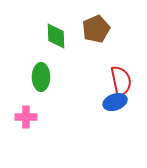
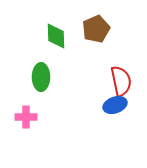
blue ellipse: moved 3 px down
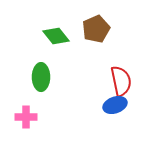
green diamond: rotated 36 degrees counterclockwise
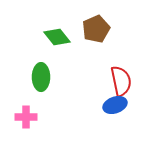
green diamond: moved 1 px right, 1 px down
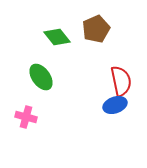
green ellipse: rotated 36 degrees counterclockwise
pink cross: rotated 15 degrees clockwise
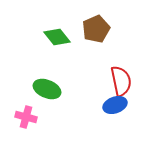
green ellipse: moved 6 px right, 12 px down; rotated 32 degrees counterclockwise
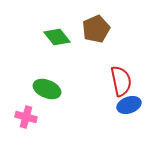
blue ellipse: moved 14 px right
